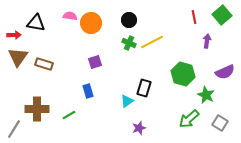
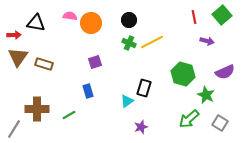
purple arrow: rotated 96 degrees clockwise
purple star: moved 2 px right, 1 px up
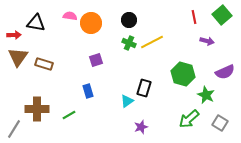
purple square: moved 1 px right, 2 px up
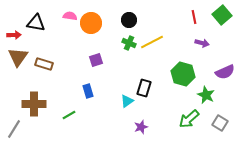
purple arrow: moved 5 px left, 2 px down
brown cross: moved 3 px left, 5 px up
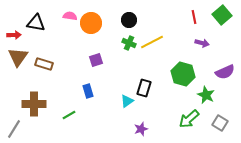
purple star: moved 2 px down
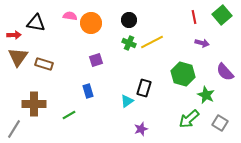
purple semicircle: rotated 72 degrees clockwise
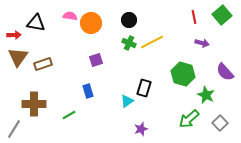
brown rectangle: moved 1 px left; rotated 36 degrees counterclockwise
gray square: rotated 14 degrees clockwise
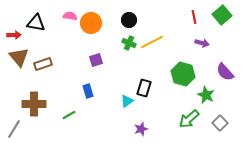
brown triangle: moved 1 px right; rotated 15 degrees counterclockwise
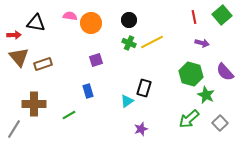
green hexagon: moved 8 px right
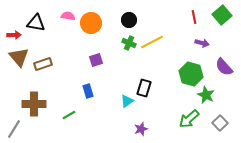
pink semicircle: moved 2 px left
purple semicircle: moved 1 px left, 5 px up
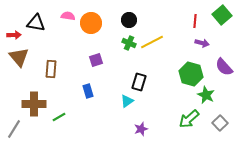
red line: moved 1 px right, 4 px down; rotated 16 degrees clockwise
brown rectangle: moved 8 px right, 5 px down; rotated 66 degrees counterclockwise
black rectangle: moved 5 px left, 6 px up
green line: moved 10 px left, 2 px down
